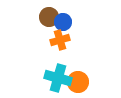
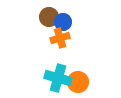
orange cross: moved 2 px up
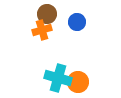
brown circle: moved 2 px left, 3 px up
blue circle: moved 14 px right
orange cross: moved 18 px left, 8 px up
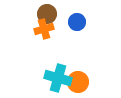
orange cross: moved 2 px right, 1 px up
